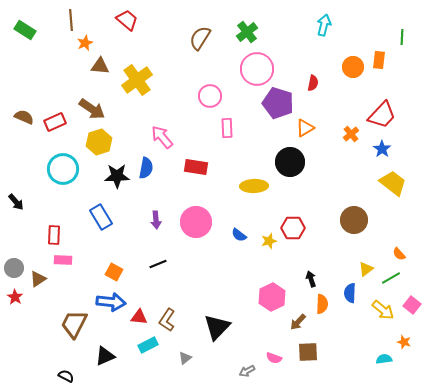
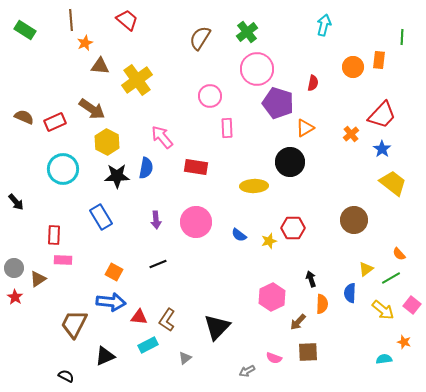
yellow hexagon at (99, 142): moved 8 px right; rotated 15 degrees counterclockwise
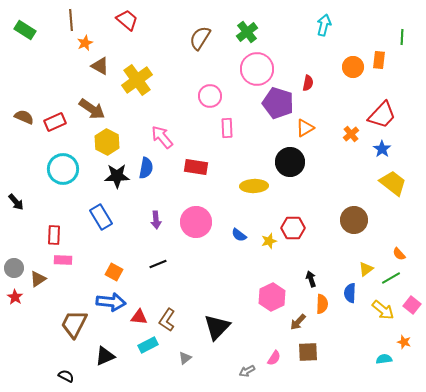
brown triangle at (100, 66): rotated 24 degrees clockwise
red semicircle at (313, 83): moved 5 px left
pink semicircle at (274, 358): rotated 77 degrees counterclockwise
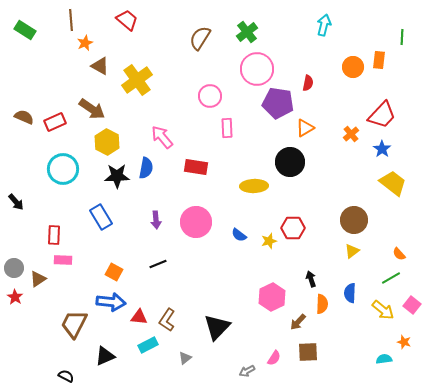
purple pentagon at (278, 103): rotated 8 degrees counterclockwise
yellow triangle at (366, 269): moved 14 px left, 18 px up
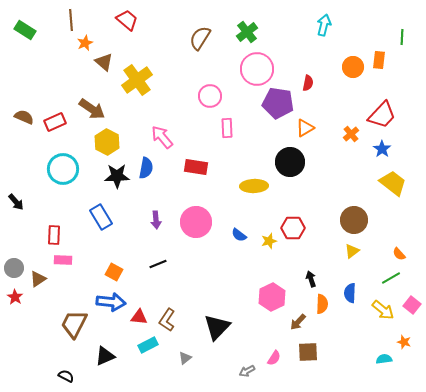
brown triangle at (100, 66): moved 4 px right, 4 px up; rotated 12 degrees clockwise
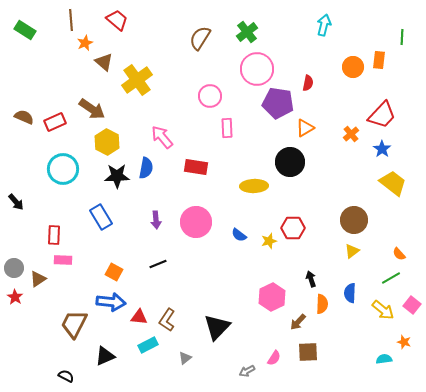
red trapezoid at (127, 20): moved 10 px left
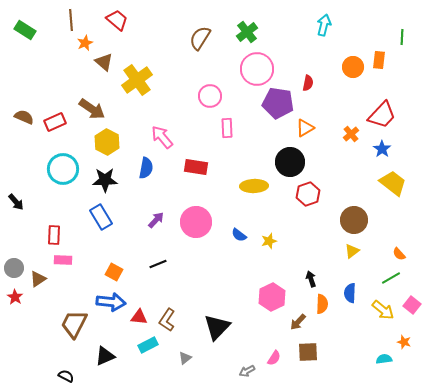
black star at (117, 176): moved 12 px left, 4 px down
purple arrow at (156, 220): rotated 132 degrees counterclockwise
red hexagon at (293, 228): moved 15 px right, 34 px up; rotated 20 degrees counterclockwise
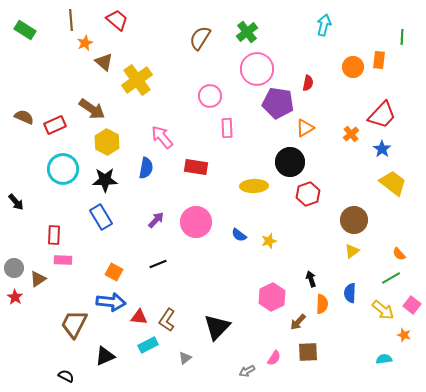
red rectangle at (55, 122): moved 3 px down
orange star at (404, 342): moved 7 px up
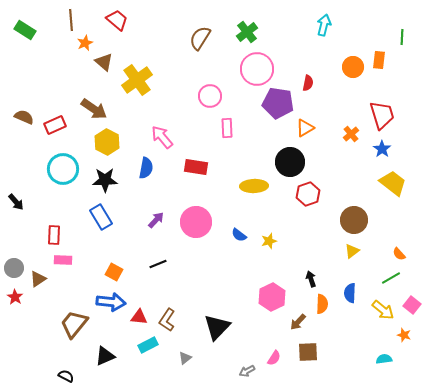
brown arrow at (92, 109): moved 2 px right
red trapezoid at (382, 115): rotated 60 degrees counterclockwise
brown trapezoid at (74, 324): rotated 12 degrees clockwise
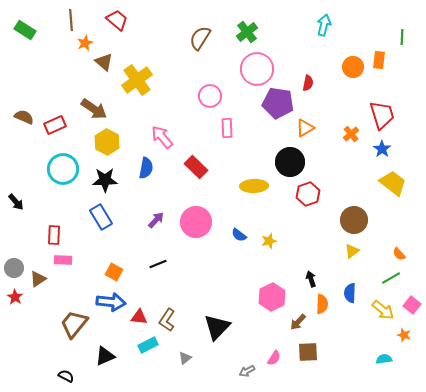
red rectangle at (196, 167): rotated 35 degrees clockwise
